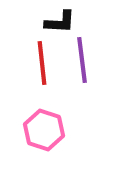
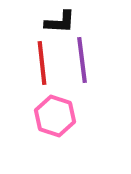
pink hexagon: moved 11 px right, 14 px up
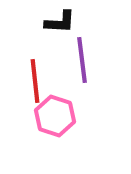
red line: moved 7 px left, 18 px down
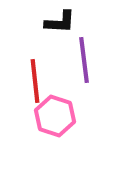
purple line: moved 2 px right
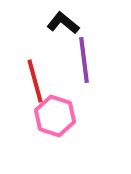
black L-shape: moved 3 px right, 1 px down; rotated 144 degrees counterclockwise
red line: rotated 9 degrees counterclockwise
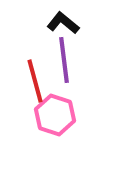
purple line: moved 20 px left
pink hexagon: moved 1 px up
